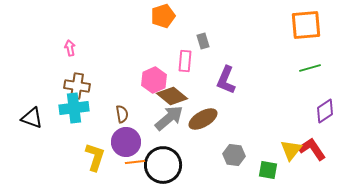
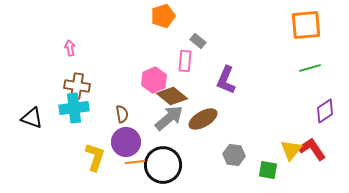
gray rectangle: moved 5 px left; rotated 35 degrees counterclockwise
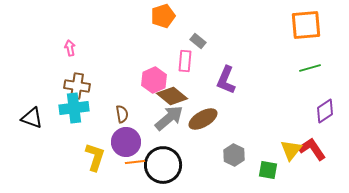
gray hexagon: rotated 20 degrees clockwise
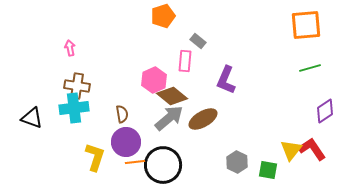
gray hexagon: moved 3 px right, 7 px down
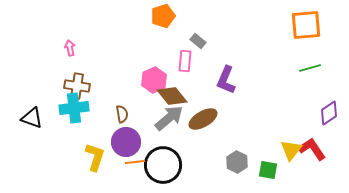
brown diamond: rotated 12 degrees clockwise
purple diamond: moved 4 px right, 2 px down
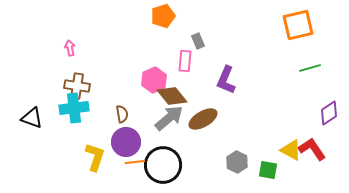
orange square: moved 8 px left; rotated 8 degrees counterclockwise
gray rectangle: rotated 28 degrees clockwise
yellow triangle: rotated 40 degrees counterclockwise
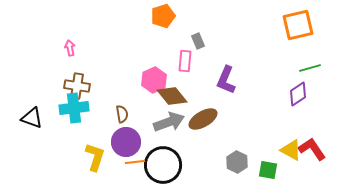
purple diamond: moved 31 px left, 19 px up
gray arrow: moved 4 px down; rotated 20 degrees clockwise
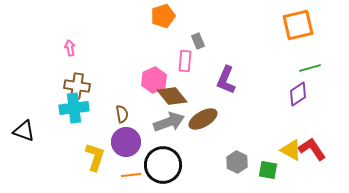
black triangle: moved 8 px left, 13 px down
orange line: moved 4 px left, 13 px down
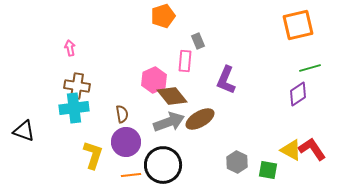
brown ellipse: moved 3 px left
yellow L-shape: moved 2 px left, 2 px up
